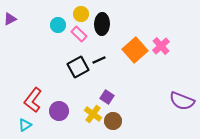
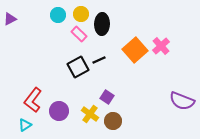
cyan circle: moved 10 px up
yellow cross: moved 3 px left
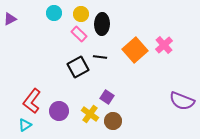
cyan circle: moved 4 px left, 2 px up
pink cross: moved 3 px right, 1 px up
black line: moved 1 px right, 3 px up; rotated 32 degrees clockwise
red L-shape: moved 1 px left, 1 px down
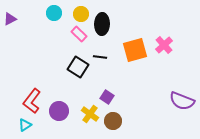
orange square: rotated 25 degrees clockwise
black square: rotated 30 degrees counterclockwise
